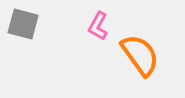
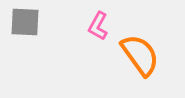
gray square: moved 2 px right, 2 px up; rotated 12 degrees counterclockwise
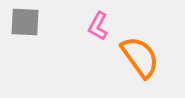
orange semicircle: moved 2 px down
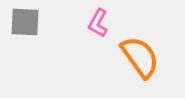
pink L-shape: moved 3 px up
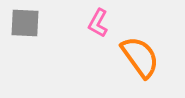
gray square: moved 1 px down
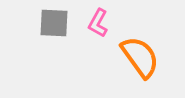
gray square: moved 29 px right
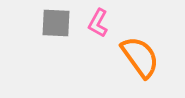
gray square: moved 2 px right
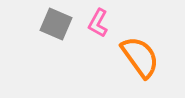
gray square: moved 1 px down; rotated 20 degrees clockwise
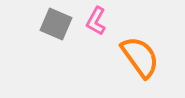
pink L-shape: moved 2 px left, 2 px up
